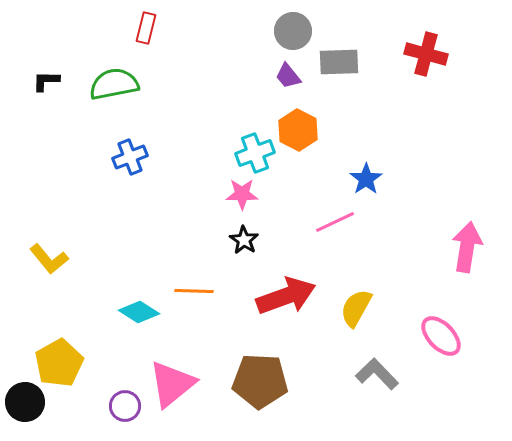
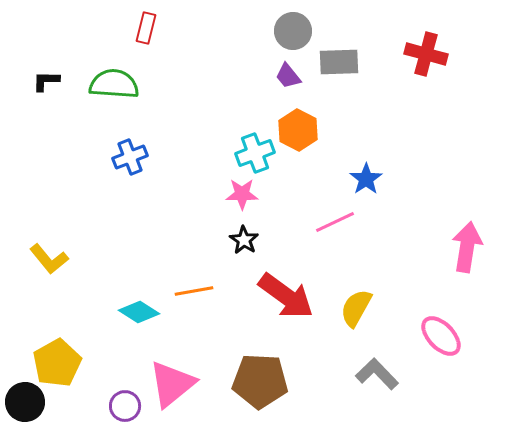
green semicircle: rotated 15 degrees clockwise
orange line: rotated 12 degrees counterclockwise
red arrow: rotated 56 degrees clockwise
yellow pentagon: moved 2 px left
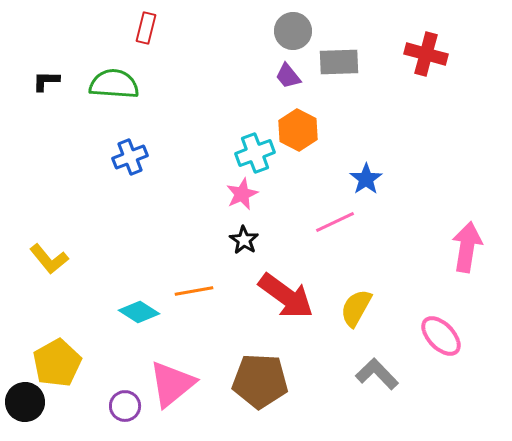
pink star: rotated 24 degrees counterclockwise
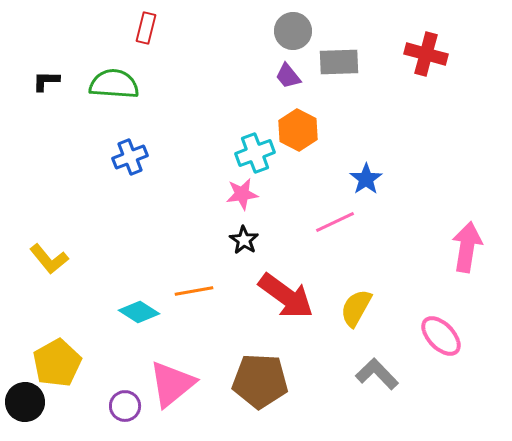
pink star: rotated 16 degrees clockwise
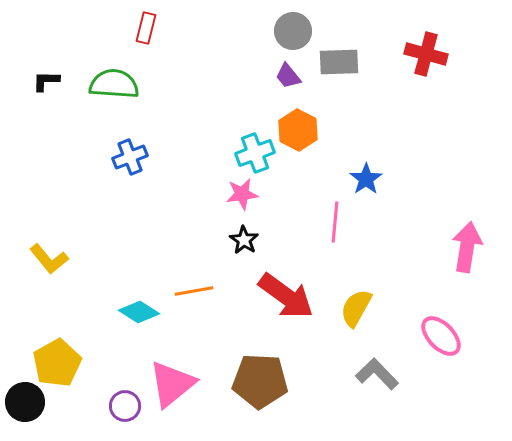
pink line: rotated 60 degrees counterclockwise
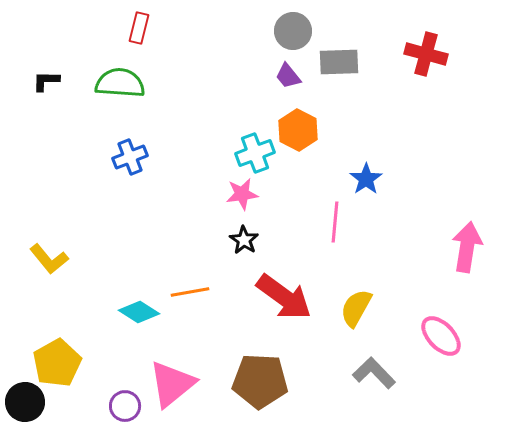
red rectangle: moved 7 px left
green semicircle: moved 6 px right, 1 px up
orange line: moved 4 px left, 1 px down
red arrow: moved 2 px left, 1 px down
gray L-shape: moved 3 px left, 1 px up
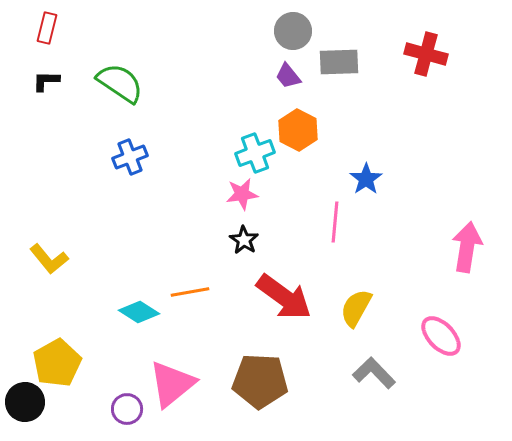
red rectangle: moved 92 px left
green semicircle: rotated 30 degrees clockwise
purple circle: moved 2 px right, 3 px down
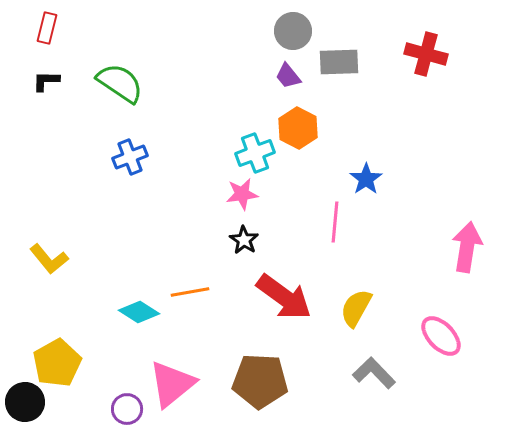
orange hexagon: moved 2 px up
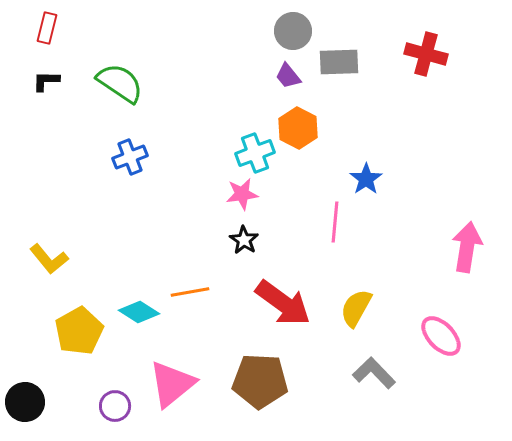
red arrow: moved 1 px left, 6 px down
yellow pentagon: moved 22 px right, 32 px up
purple circle: moved 12 px left, 3 px up
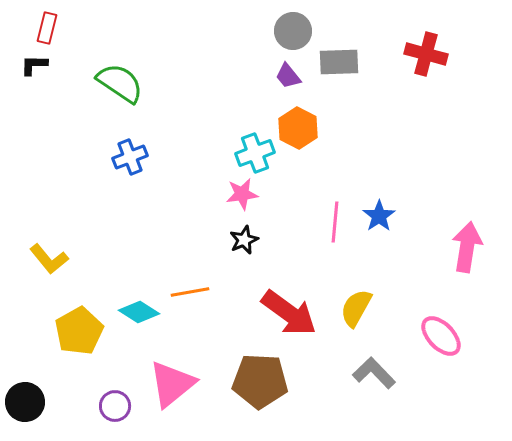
black L-shape: moved 12 px left, 16 px up
blue star: moved 13 px right, 37 px down
black star: rotated 16 degrees clockwise
red arrow: moved 6 px right, 10 px down
